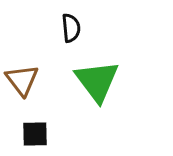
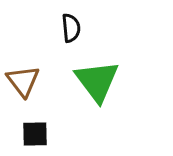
brown triangle: moved 1 px right, 1 px down
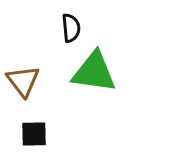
green triangle: moved 3 px left, 9 px up; rotated 45 degrees counterclockwise
black square: moved 1 px left
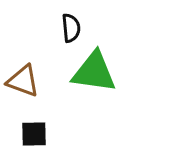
brown triangle: rotated 33 degrees counterclockwise
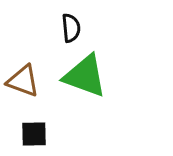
green triangle: moved 9 px left, 4 px down; rotated 12 degrees clockwise
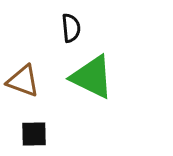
green triangle: moved 7 px right, 1 px down; rotated 6 degrees clockwise
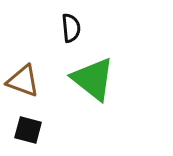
green triangle: moved 1 px right, 2 px down; rotated 12 degrees clockwise
black square: moved 6 px left, 4 px up; rotated 16 degrees clockwise
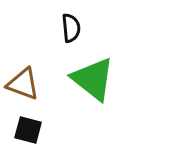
brown triangle: moved 3 px down
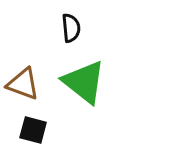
green triangle: moved 9 px left, 3 px down
black square: moved 5 px right
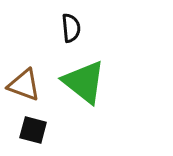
brown triangle: moved 1 px right, 1 px down
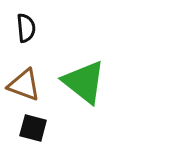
black semicircle: moved 45 px left
black square: moved 2 px up
